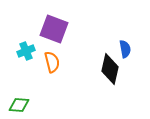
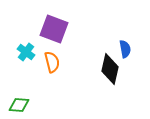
cyan cross: moved 1 px down; rotated 30 degrees counterclockwise
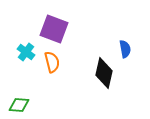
black diamond: moved 6 px left, 4 px down
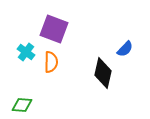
blue semicircle: rotated 54 degrees clockwise
orange semicircle: moved 1 px left; rotated 15 degrees clockwise
black diamond: moved 1 px left
green diamond: moved 3 px right
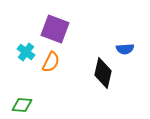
purple square: moved 1 px right
blue semicircle: rotated 42 degrees clockwise
orange semicircle: rotated 25 degrees clockwise
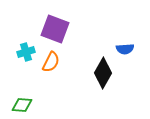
cyan cross: rotated 36 degrees clockwise
black diamond: rotated 16 degrees clockwise
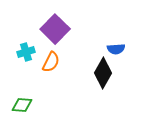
purple square: rotated 24 degrees clockwise
blue semicircle: moved 9 px left
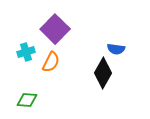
blue semicircle: rotated 12 degrees clockwise
green diamond: moved 5 px right, 5 px up
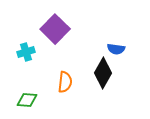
orange semicircle: moved 14 px right, 20 px down; rotated 20 degrees counterclockwise
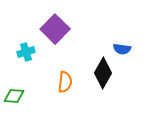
blue semicircle: moved 6 px right
green diamond: moved 13 px left, 4 px up
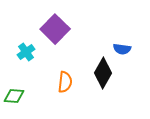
cyan cross: rotated 18 degrees counterclockwise
